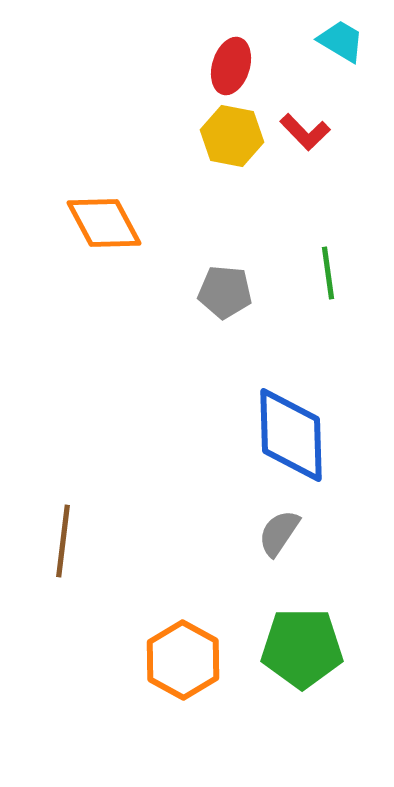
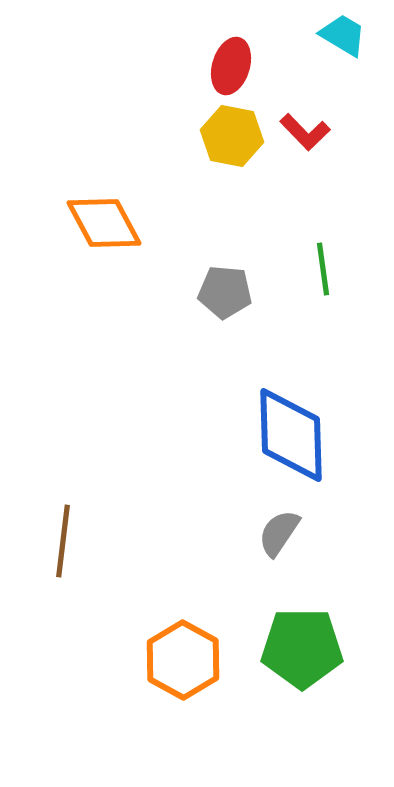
cyan trapezoid: moved 2 px right, 6 px up
green line: moved 5 px left, 4 px up
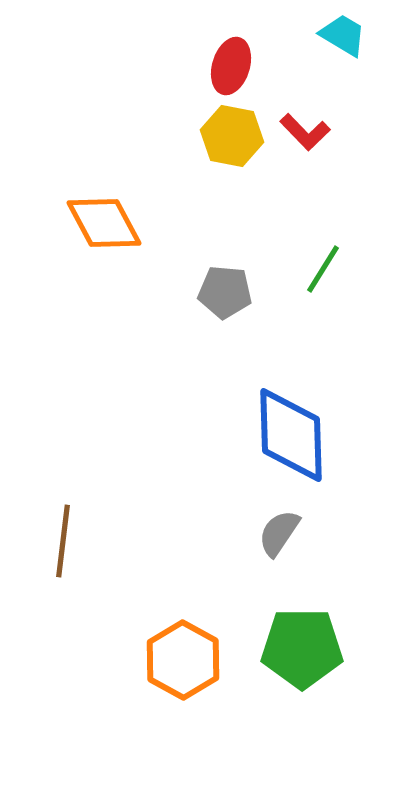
green line: rotated 40 degrees clockwise
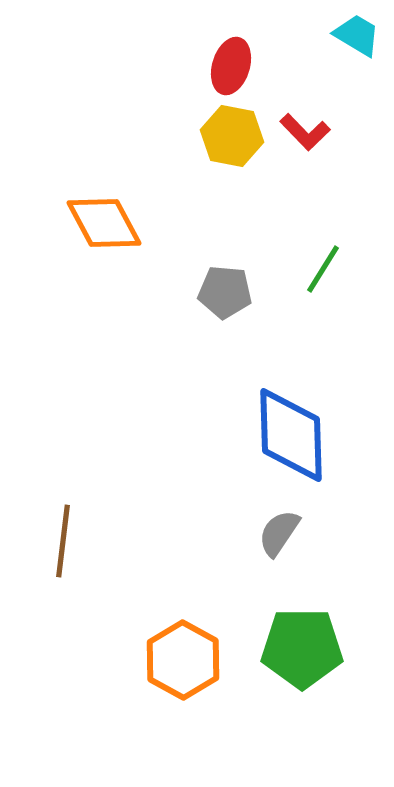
cyan trapezoid: moved 14 px right
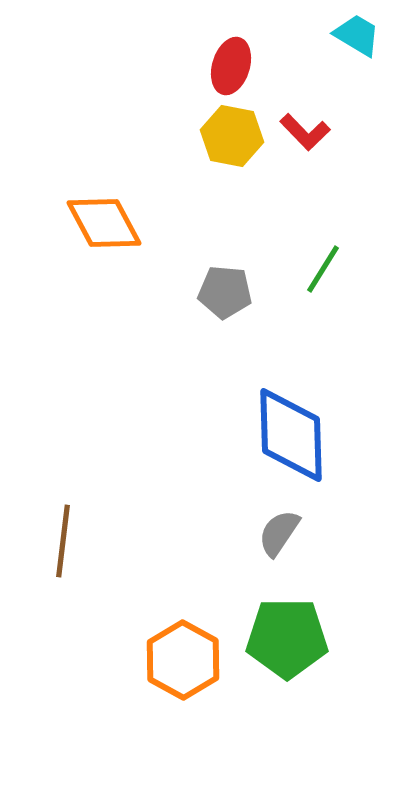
green pentagon: moved 15 px left, 10 px up
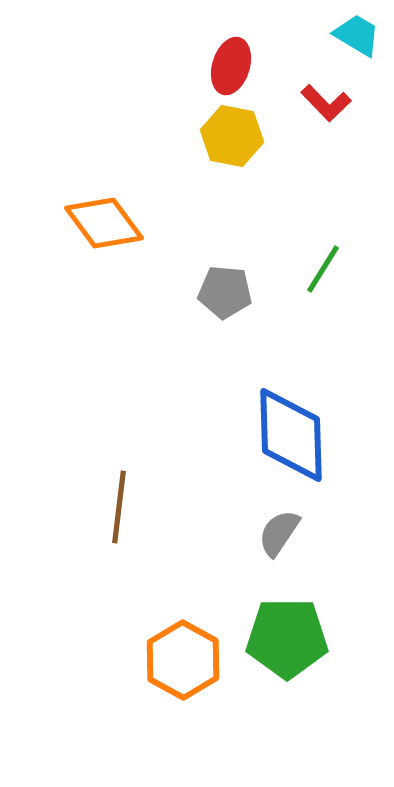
red L-shape: moved 21 px right, 29 px up
orange diamond: rotated 8 degrees counterclockwise
brown line: moved 56 px right, 34 px up
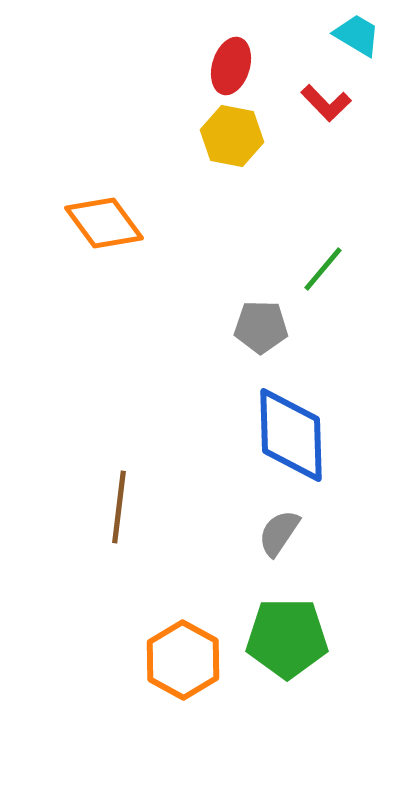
green line: rotated 8 degrees clockwise
gray pentagon: moved 36 px right, 35 px down; rotated 4 degrees counterclockwise
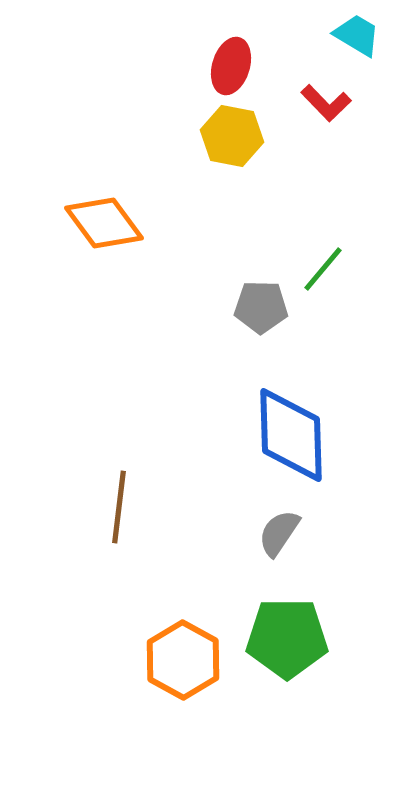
gray pentagon: moved 20 px up
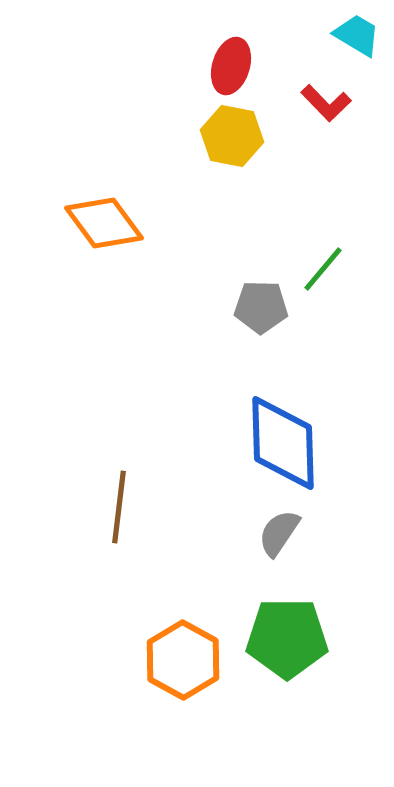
blue diamond: moved 8 px left, 8 px down
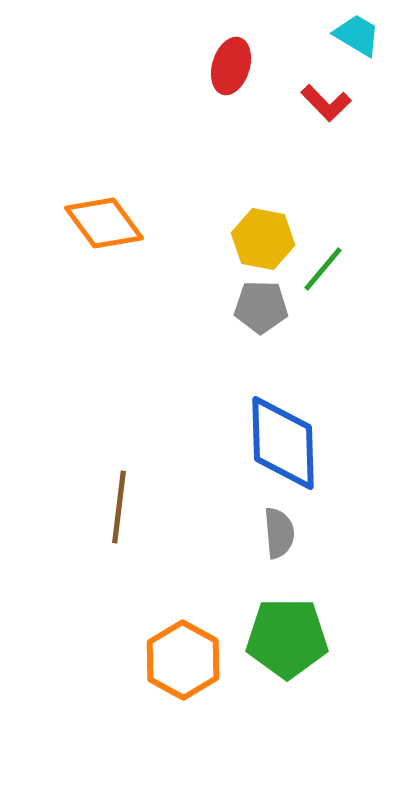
yellow hexagon: moved 31 px right, 103 px down
gray semicircle: rotated 141 degrees clockwise
